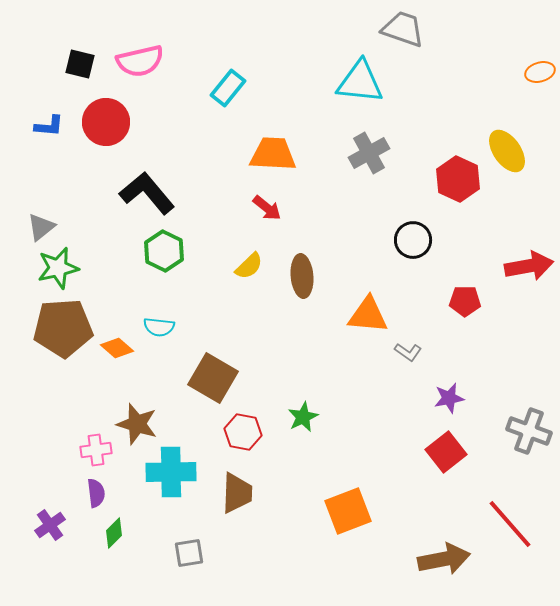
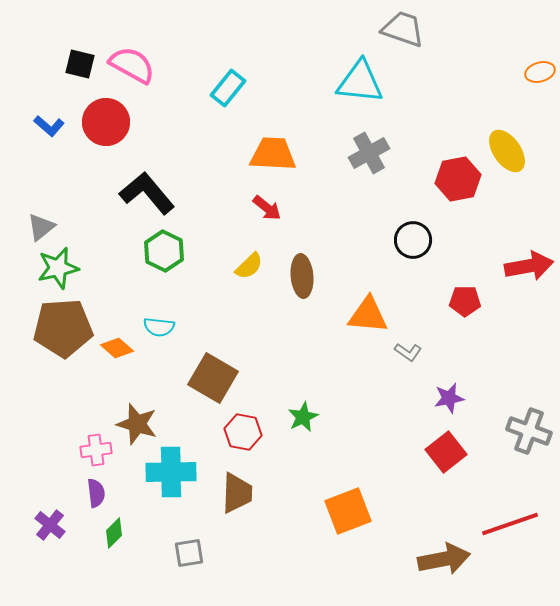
pink semicircle at (140, 61): moved 8 px left, 4 px down; rotated 138 degrees counterclockwise
blue L-shape at (49, 126): rotated 36 degrees clockwise
red hexagon at (458, 179): rotated 24 degrees clockwise
red line at (510, 524): rotated 68 degrees counterclockwise
purple cross at (50, 525): rotated 16 degrees counterclockwise
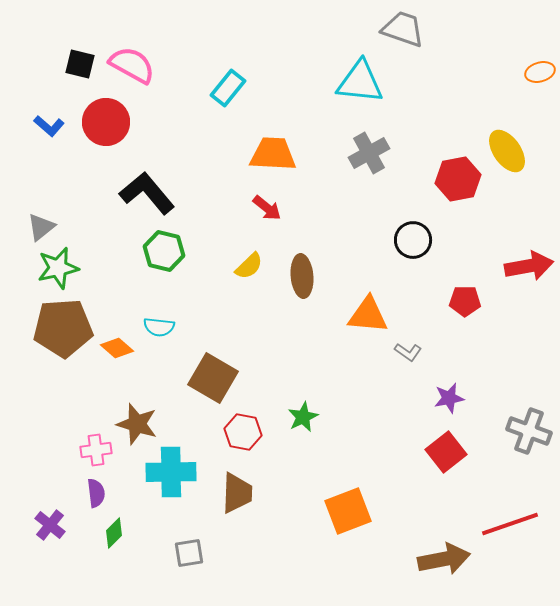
green hexagon at (164, 251): rotated 12 degrees counterclockwise
